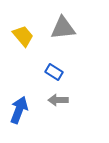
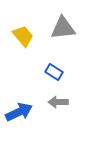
gray arrow: moved 2 px down
blue arrow: moved 2 px down; rotated 44 degrees clockwise
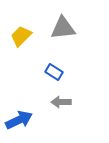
yellow trapezoid: moved 2 px left; rotated 95 degrees counterclockwise
gray arrow: moved 3 px right
blue arrow: moved 8 px down
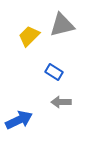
gray triangle: moved 1 px left, 3 px up; rotated 8 degrees counterclockwise
yellow trapezoid: moved 8 px right
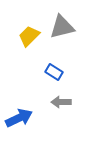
gray triangle: moved 2 px down
blue arrow: moved 2 px up
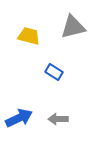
gray triangle: moved 11 px right
yellow trapezoid: rotated 60 degrees clockwise
gray arrow: moved 3 px left, 17 px down
